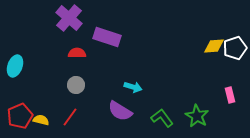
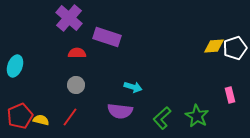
purple semicircle: rotated 25 degrees counterclockwise
green L-shape: rotated 95 degrees counterclockwise
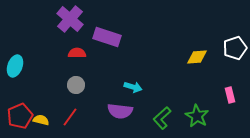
purple cross: moved 1 px right, 1 px down
yellow diamond: moved 17 px left, 11 px down
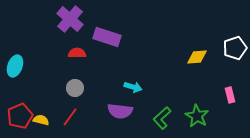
gray circle: moved 1 px left, 3 px down
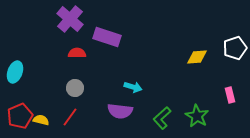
cyan ellipse: moved 6 px down
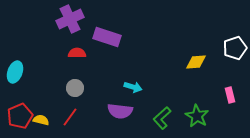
purple cross: rotated 24 degrees clockwise
yellow diamond: moved 1 px left, 5 px down
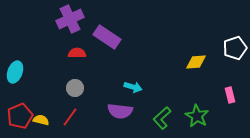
purple rectangle: rotated 16 degrees clockwise
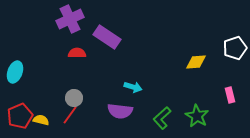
gray circle: moved 1 px left, 10 px down
red line: moved 2 px up
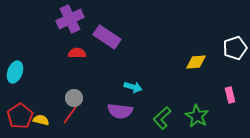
red pentagon: rotated 10 degrees counterclockwise
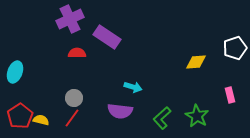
red line: moved 2 px right, 3 px down
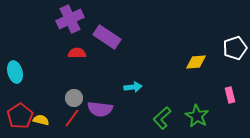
cyan ellipse: rotated 35 degrees counterclockwise
cyan arrow: rotated 24 degrees counterclockwise
purple semicircle: moved 20 px left, 2 px up
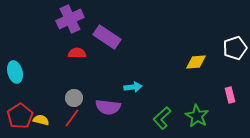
purple semicircle: moved 8 px right, 2 px up
